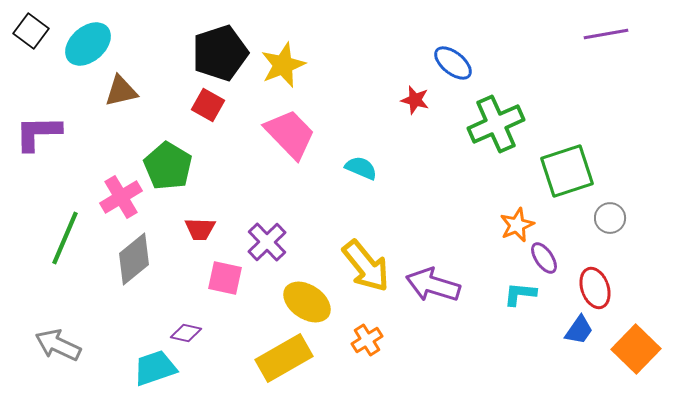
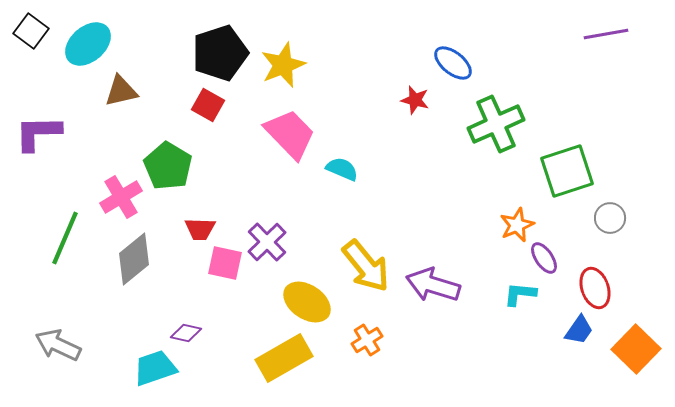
cyan semicircle: moved 19 px left, 1 px down
pink square: moved 15 px up
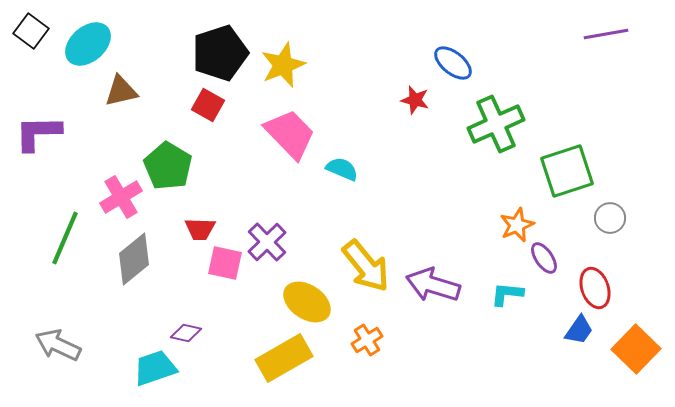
cyan L-shape: moved 13 px left
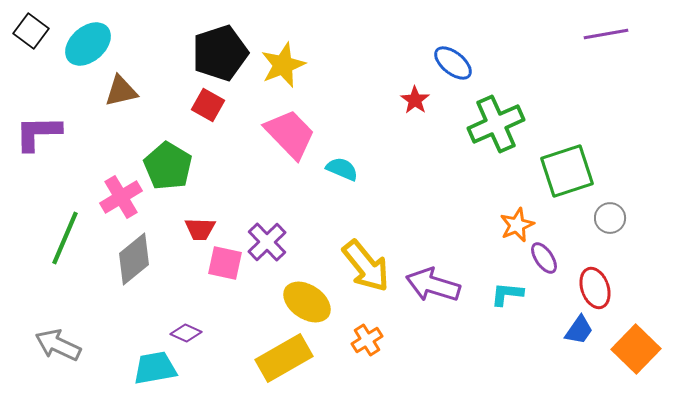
red star: rotated 20 degrees clockwise
purple diamond: rotated 12 degrees clockwise
cyan trapezoid: rotated 9 degrees clockwise
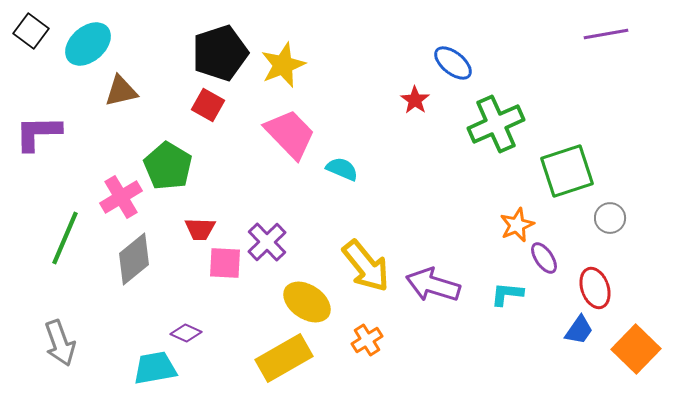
pink square: rotated 9 degrees counterclockwise
gray arrow: moved 2 px right, 2 px up; rotated 135 degrees counterclockwise
